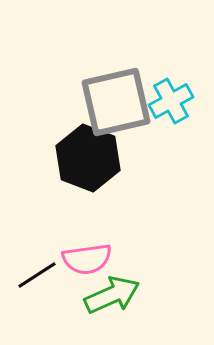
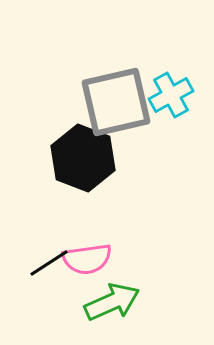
cyan cross: moved 6 px up
black hexagon: moved 5 px left
black line: moved 12 px right, 12 px up
green arrow: moved 7 px down
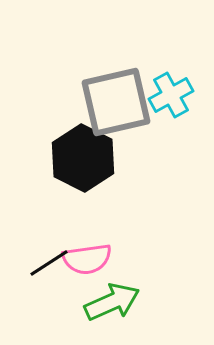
black hexagon: rotated 6 degrees clockwise
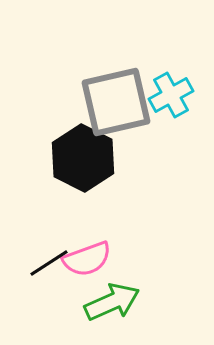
pink semicircle: rotated 12 degrees counterclockwise
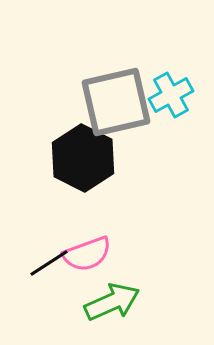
pink semicircle: moved 5 px up
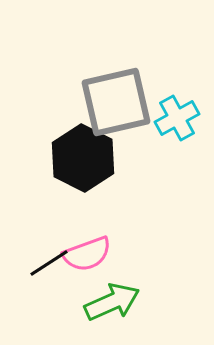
cyan cross: moved 6 px right, 23 px down
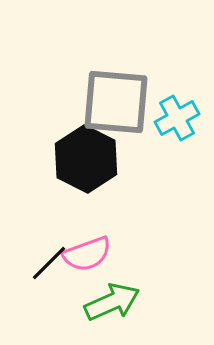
gray square: rotated 18 degrees clockwise
black hexagon: moved 3 px right, 1 px down
black line: rotated 12 degrees counterclockwise
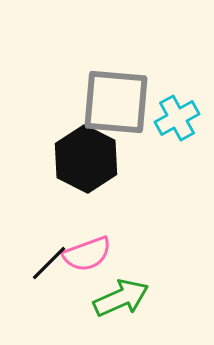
green arrow: moved 9 px right, 4 px up
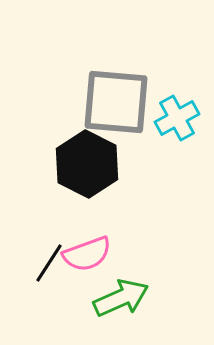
black hexagon: moved 1 px right, 5 px down
black line: rotated 12 degrees counterclockwise
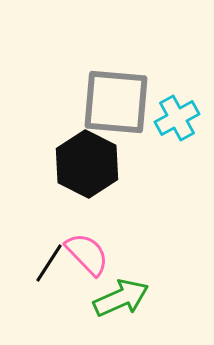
pink semicircle: rotated 114 degrees counterclockwise
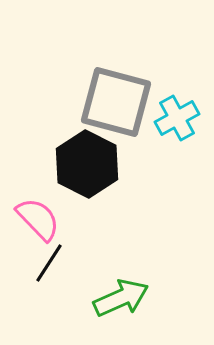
gray square: rotated 10 degrees clockwise
pink semicircle: moved 49 px left, 35 px up
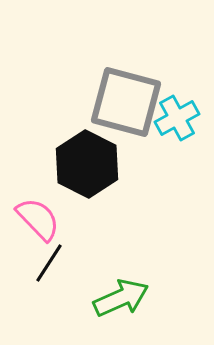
gray square: moved 10 px right
